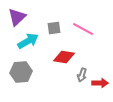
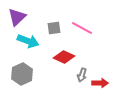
pink line: moved 1 px left, 1 px up
cyan arrow: rotated 50 degrees clockwise
red diamond: rotated 15 degrees clockwise
gray hexagon: moved 1 px right, 2 px down; rotated 20 degrees counterclockwise
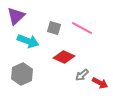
purple triangle: moved 1 px left, 1 px up
gray square: rotated 24 degrees clockwise
gray arrow: rotated 32 degrees clockwise
red arrow: rotated 28 degrees clockwise
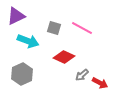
purple triangle: rotated 18 degrees clockwise
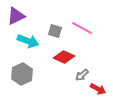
gray square: moved 1 px right, 3 px down
red arrow: moved 2 px left, 6 px down
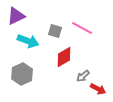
red diamond: rotated 55 degrees counterclockwise
gray arrow: moved 1 px right, 1 px down
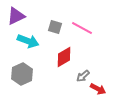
gray square: moved 4 px up
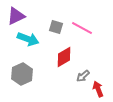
gray square: moved 1 px right
cyan arrow: moved 2 px up
red arrow: rotated 140 degrees counterclockwise
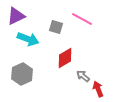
pink line: moved 9 px up
red diamond: moved 1 px right, 1 px down
gray arrow: rotated 80 degrees clockwise
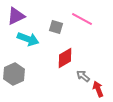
gray hexagon: moved 8 px left
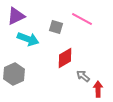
red arrow: rotated 21 degrees clockwise
